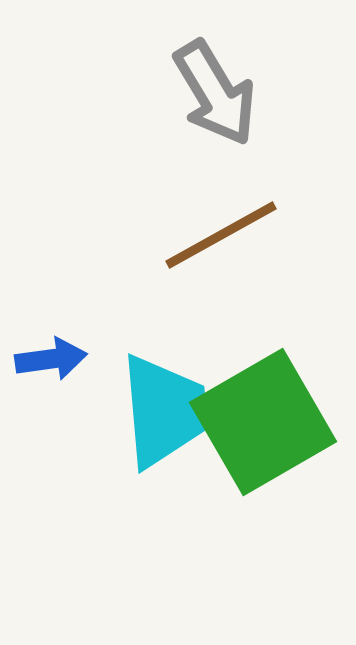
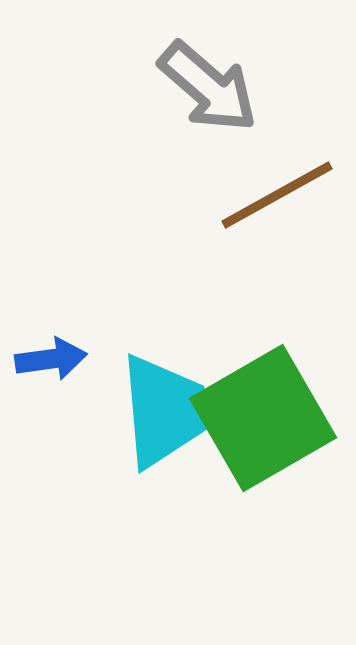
gray arrow: moved 7 px left, 6 px up; rotated 18 degrees counterclockwise
brown line: moved 56 px right, 40 px up
green square: moved 4 px up
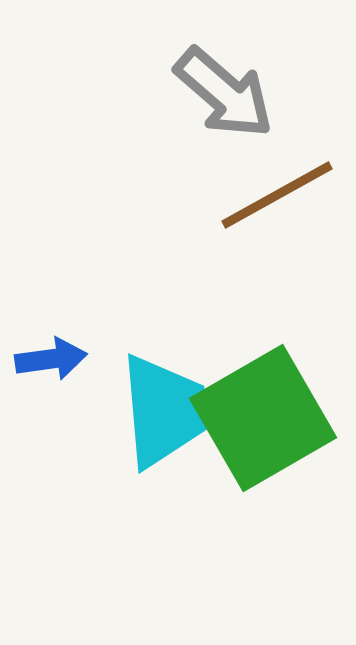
gray arrow: moved 16 px right, 6 px down
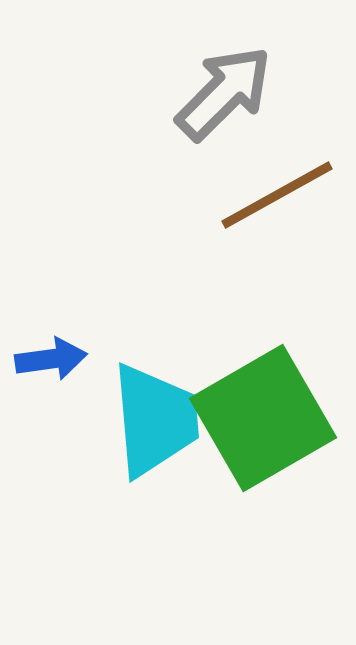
gray arrow: rotated 86 degrees counterclockwise
cyan trapezoid: moved 9 px left, 9 px down
